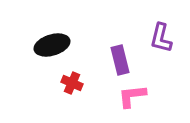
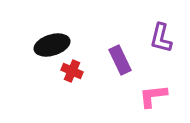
purple rectangle: rotated 12 degrees counterclockwise
red cross: moved 12 px up
pink L-shape: moved 21 px right
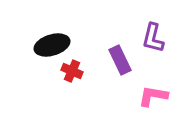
purple L-shape: moved 8 px left
pink L-shape: rotated 16 degrees clockwise
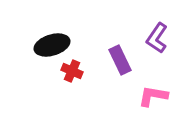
purple L-shape: moved 4 px right; rotated 20 degrees clockwise
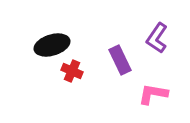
pink L-shape: moved 2 px up
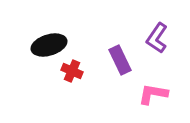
black ellipse: moved 3 px left
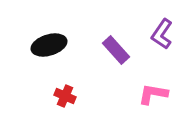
purple L-shape: moved 5 px right, 4 px up
purple rectangle: moved 4 px left, 10 px up; rotated 16 degrees counterclockwise
red cross: moved 7 px left, 25 px down
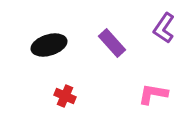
purple L-shape: moved 2 px right, 6 px up
purple rectangle: moved 4 px left, 7 px up
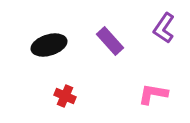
purple rectangle: moved 2 px left, 2 px up
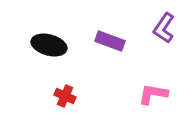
purple rectangle: rotated 28 degrees counterclockwise
black ellipse: rotated 32 degrees clockwise
